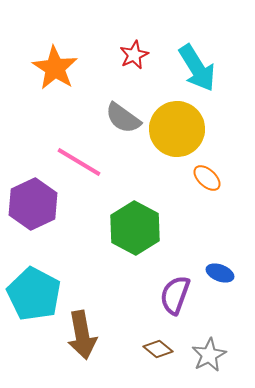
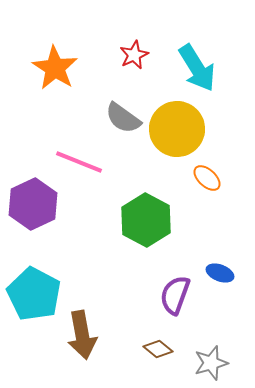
pink line: rotated 9 degrees counterclockwise
green hexagon: moved 11 px right, 8 px up
gray star: moved 2 px right, 8 px down; rotated 12 degrees clockwise
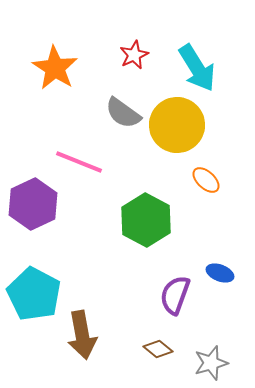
gray semicircle: moved 5 px up
yellow circle: moved 4 px up
orange ellipse: moved 1 px left, 2 px down
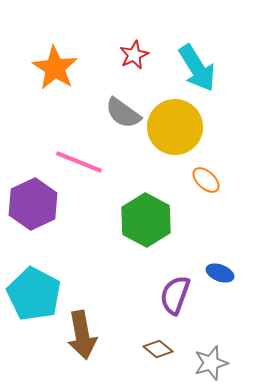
yellow circle: moved 2 px left, 2 px down
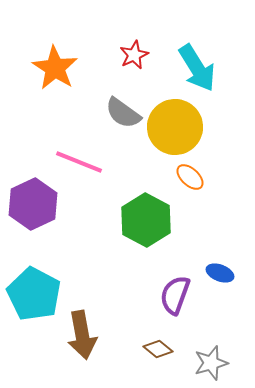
orange ellipse: moved 16 px left, 3 px up
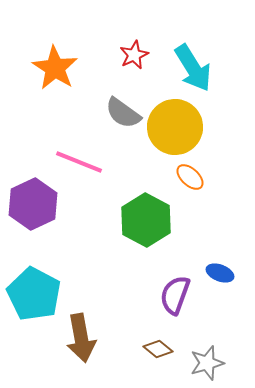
cyan arrow: moved 4 px left
brown arrow: moved 1 px left, 3 px down
gray star: moved 4 px left
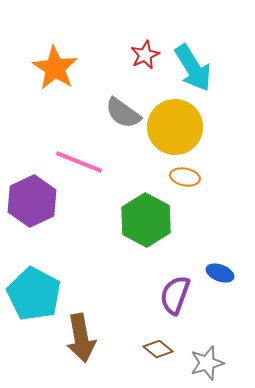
red star: moved 11 px right
orange ellipse: moved 5 px left; rotated 32 degrees counterclockwise
purple hexagon: moved 1 px left, 3 px up
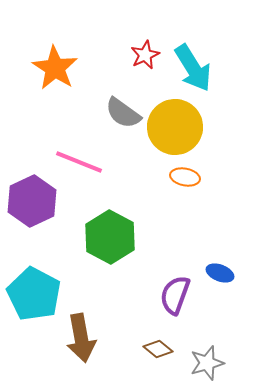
green hexagon: moved 36 px left, 17 px down
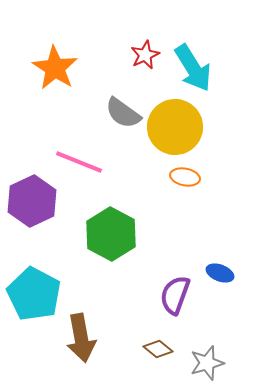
green hexagon: moved 1 px right, 3 px up
